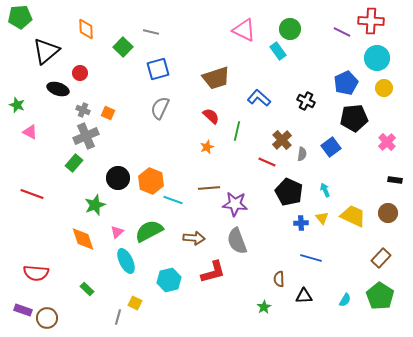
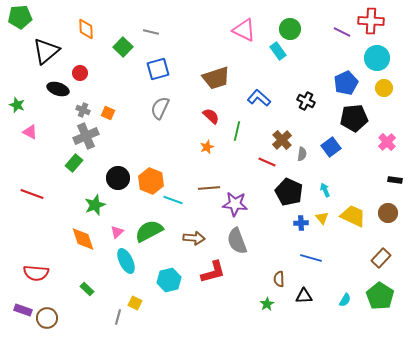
green star at (264, 307): moved 3 px right, 3 px up
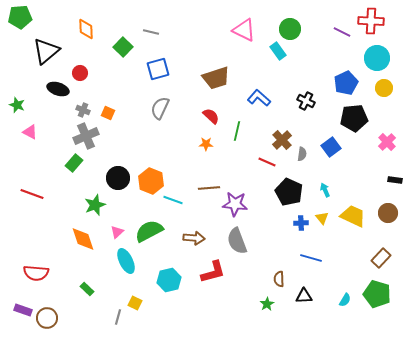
orange star at (207, 147): moved 1 px left, 3 px up; rotated 24 degrees clockwise
green pentagon at (380, 296): moved 3 px left, 2 px up; rotated 16 degrees counterclockwise
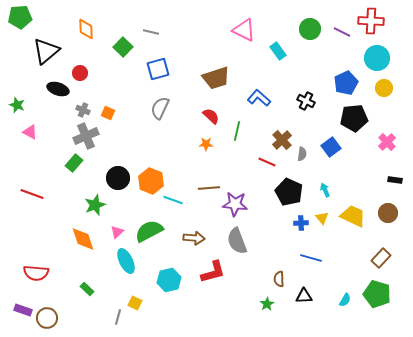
green circle at (290, 29): moved 20 px right
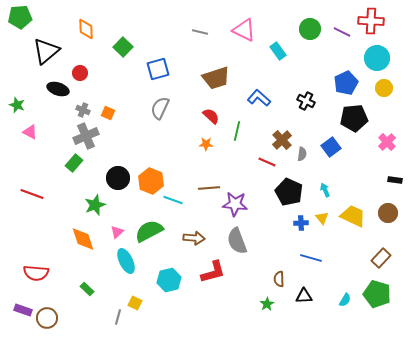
gray line at (151, 32): moved 49 px right
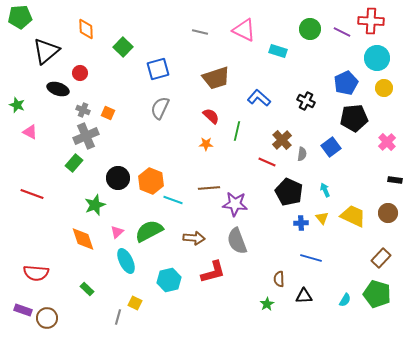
cyan rectangle at (278, 51): rotated 36 degrees counterclockwise
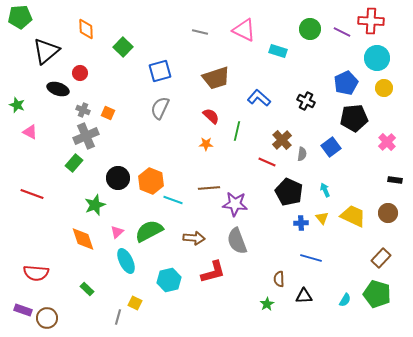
blue square at (158, 69): moved 2 px right, 2 px down
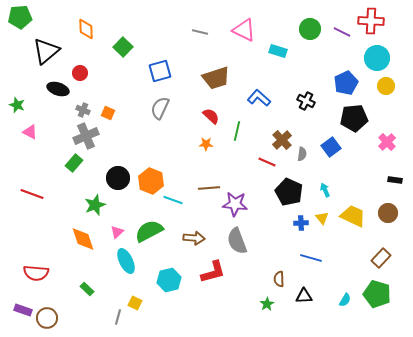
yellow circle at (384, 88): moved 2 px right, 2 px up
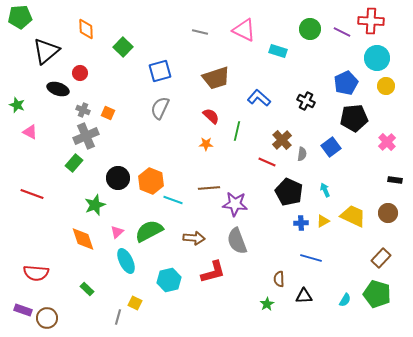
yellow triangle at (322, 218): moved 1 px right, 3 px down; rotated 40 degrees clockwise
